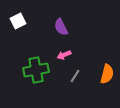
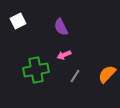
orange semicircle: rotated 150 degrees counterclockwise
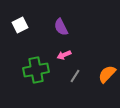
white square: moved 2 px right, 4 px down
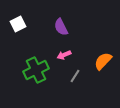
white square: moved 2 px left, 1 px up
green cross: rotated 15 degrees counterclockwise
orange semicircle: moved 4 px left, 13 px up
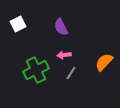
pink arrow: rotated 16 degrees clockwise
orange semicircle: moved 1 px right, 1 px down
gray line: moved 4 px left, 3 px up
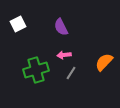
green cross: rotated 10 degrees clockwise
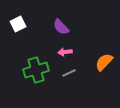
purple semicircle: rotated 18 degrees counterclockwise
pink arrow: moved 1 px right, 3 px up
gray line: moved 2 px left; rotated 32 degrees clockwise
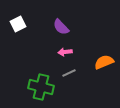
orange semicircle: rotated 24 degrees clockwise
green cross: moved 5 px right, 17 px down; rotated 30 degrees clockwise
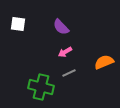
white square: rotated 35 degrees clockwise
pink arrow: rotated 24 degrees counterclockwise
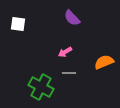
purple semicircle: moved 11 px right, 9 px up
gray line: rotated 24 degrees clockwise
green cross: rotated 15 degrees clockwise
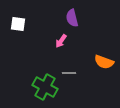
purple semicircle: rotated 30 degrees clockwise
pink arrow: moved 4 px left, 11 px up; rotated 24 degrees counterclockwise
orange semicircle: rotated 138 degrees counterclockwise
green cross: moved 4 px right
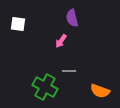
orange semicircle: moved 4 px left, 29 px down
gray line: moved 2 px up
